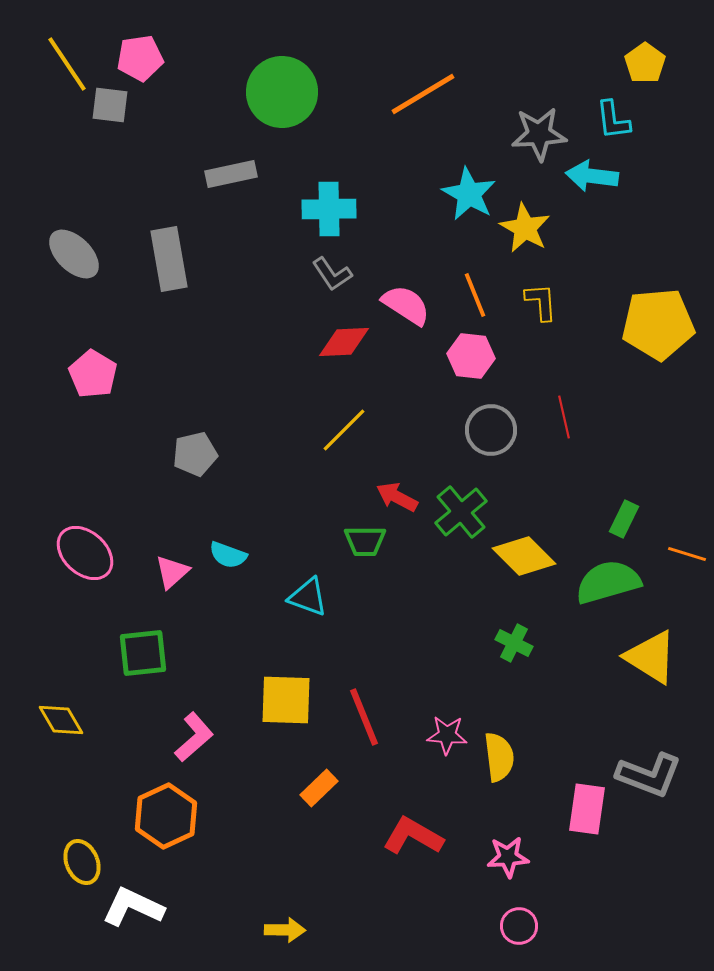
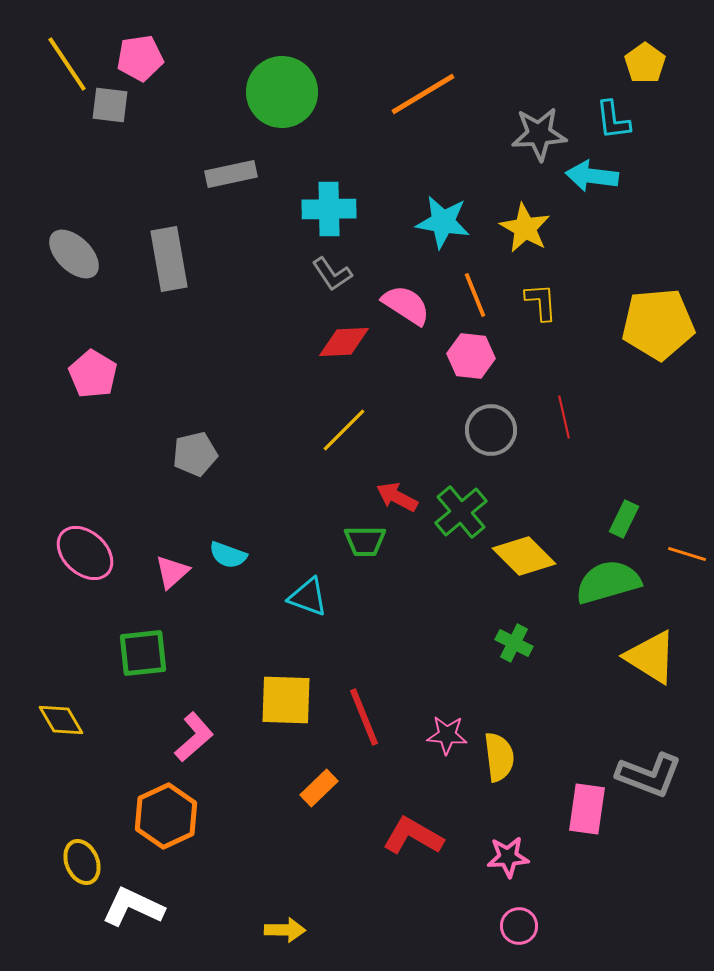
cyan star at (469, 194): moved 26 px left, 28 px down; rotated 20 degrees counterclockwise
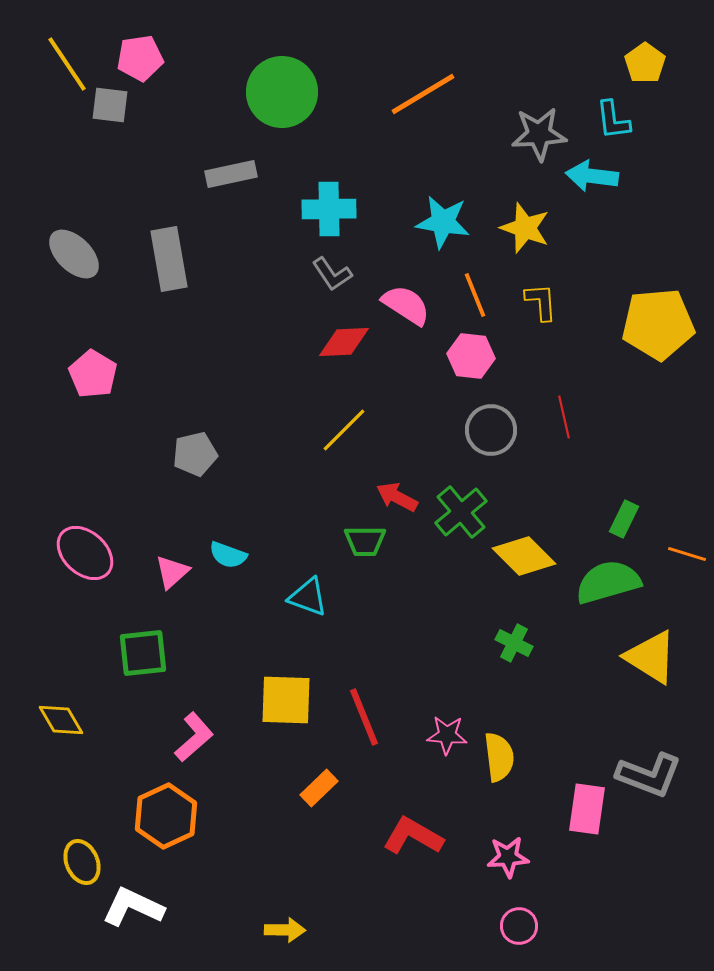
yellow star at (525, 228): rotated 9 degrees counterclockwise
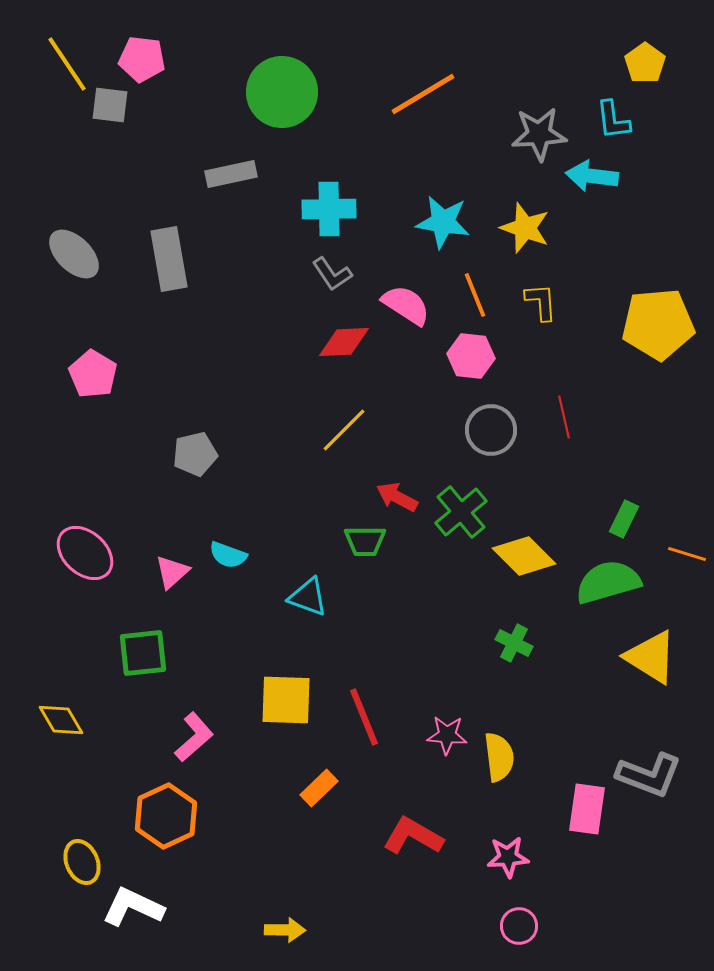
pink pentagon at (140, 58): moved 2 px right, 1 px down; rotated 15 degrees clockwise
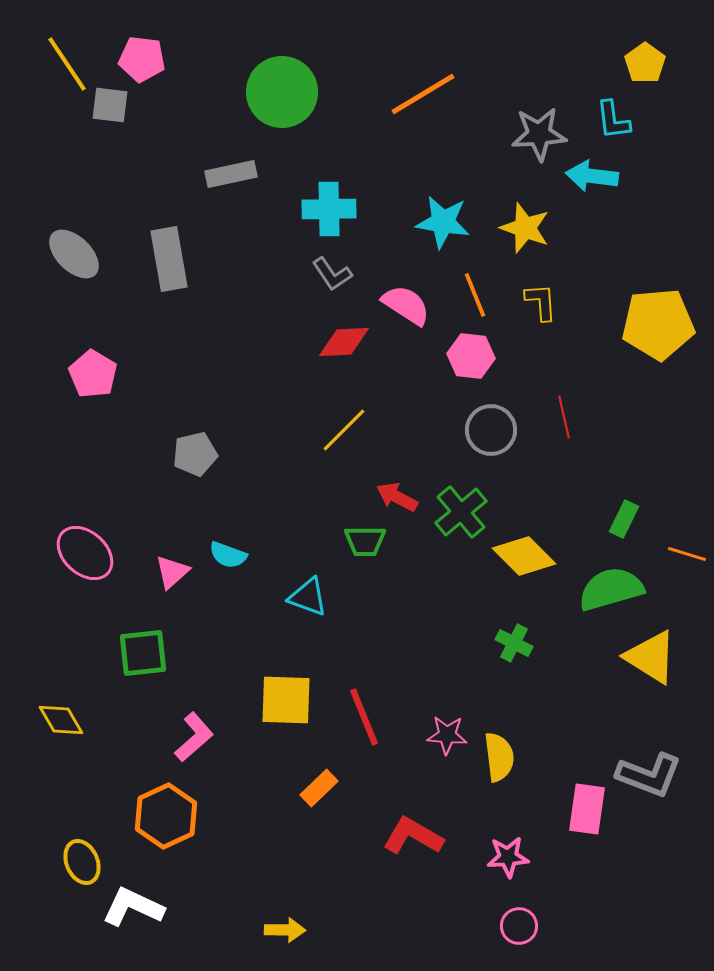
green semicircle at (608, 582): moved 3 px right, 7 px down
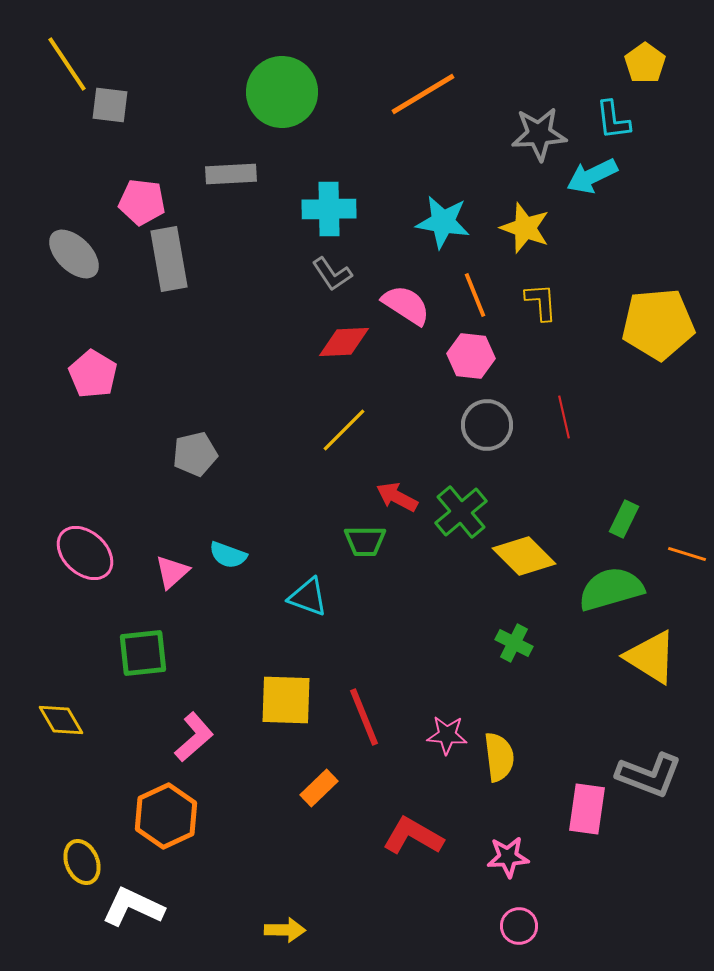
pink pentagon at (142, 59): moved 143 px down
gray rectangle at (231, 174): rotated 9 degrees clockwise
cyan arrow at (592, 176): rotated 33 degrees counterclockwise
gray circle at (491, 430): moved 4 px left, 5 px up
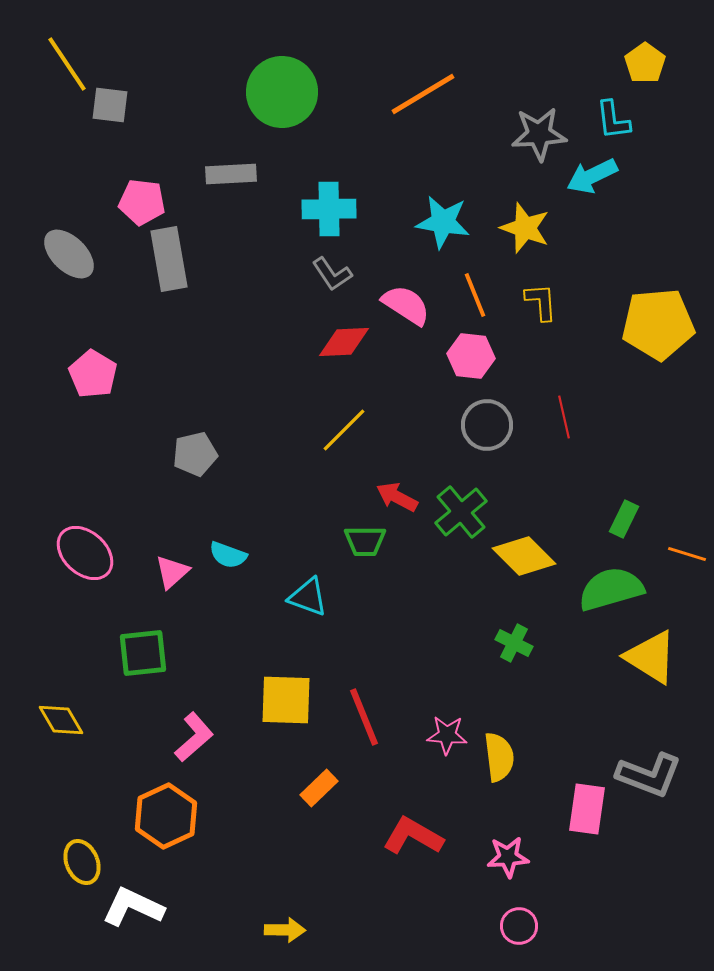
gray ellipse at (74, 254): moved 5 px left
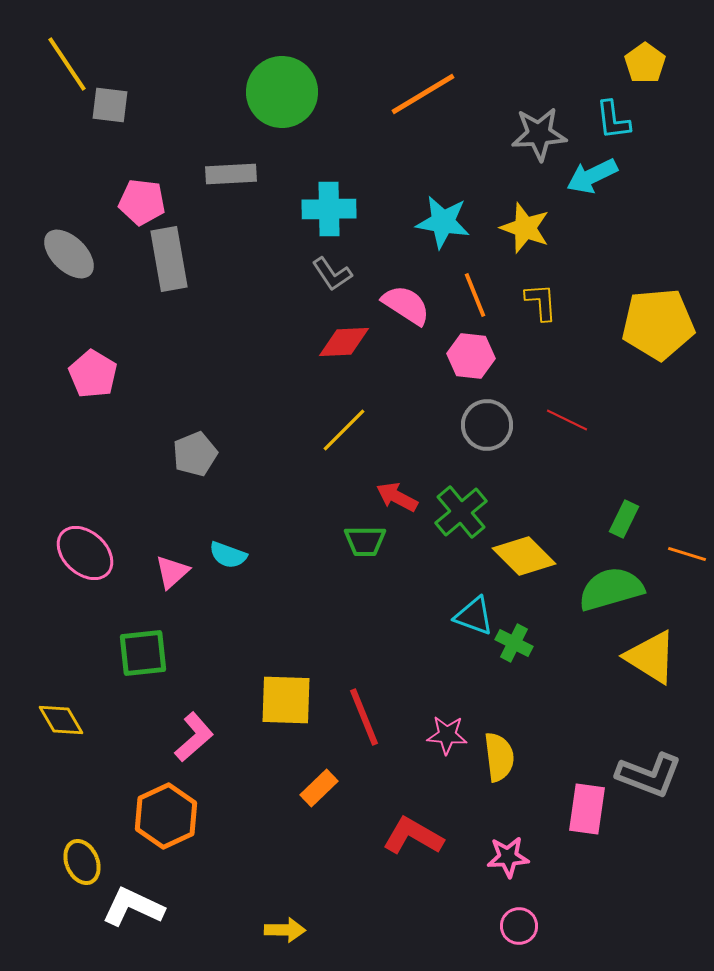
red line at (564, 417): moved 3 px right, 3 px down; rotated 51 degrees counterclockwise
gray pentagon at (195, 454): rotated 9 degrees counterclockwise
cyan triangle at (308, 597): moved 166 px right, 19 px down
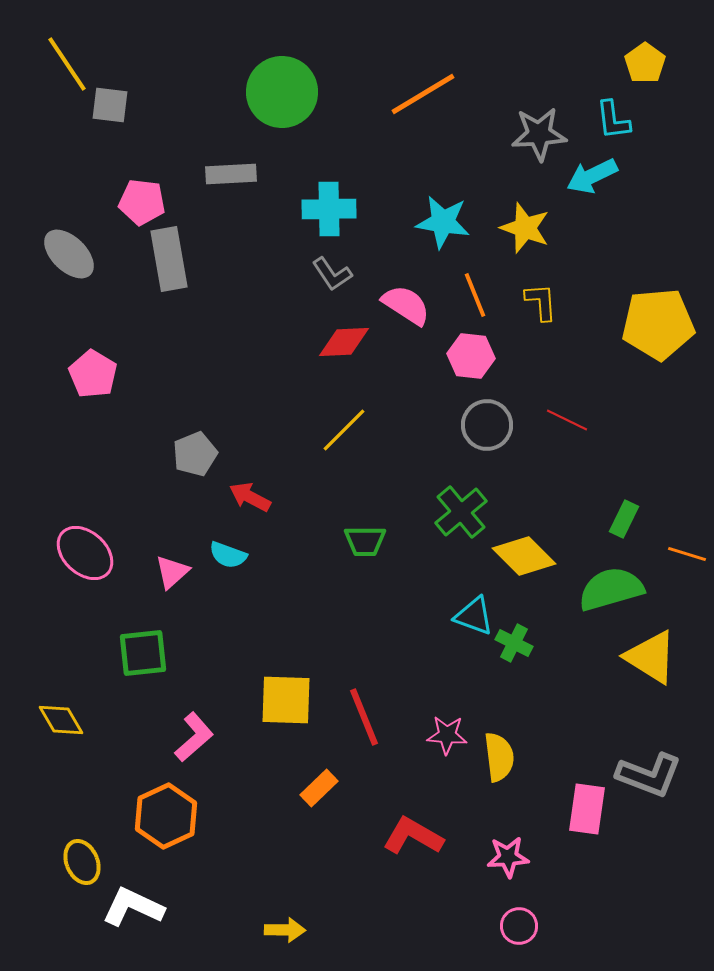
red arrow at (397, 497): moved 147 px left
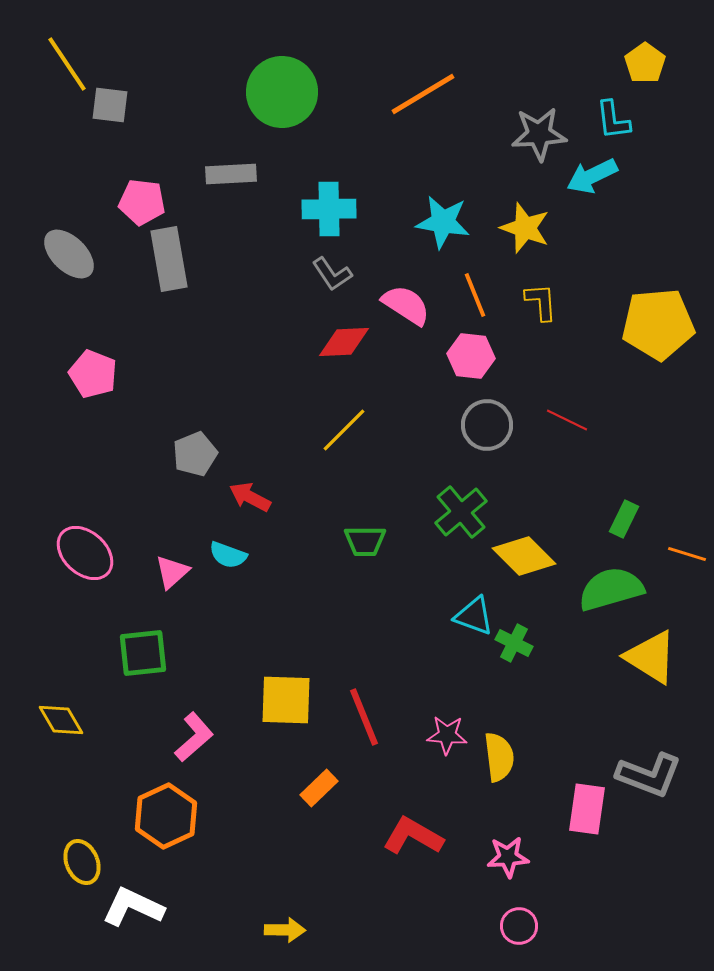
pink pentagon at (93, 374): rotated 9 degrees counterclockwise
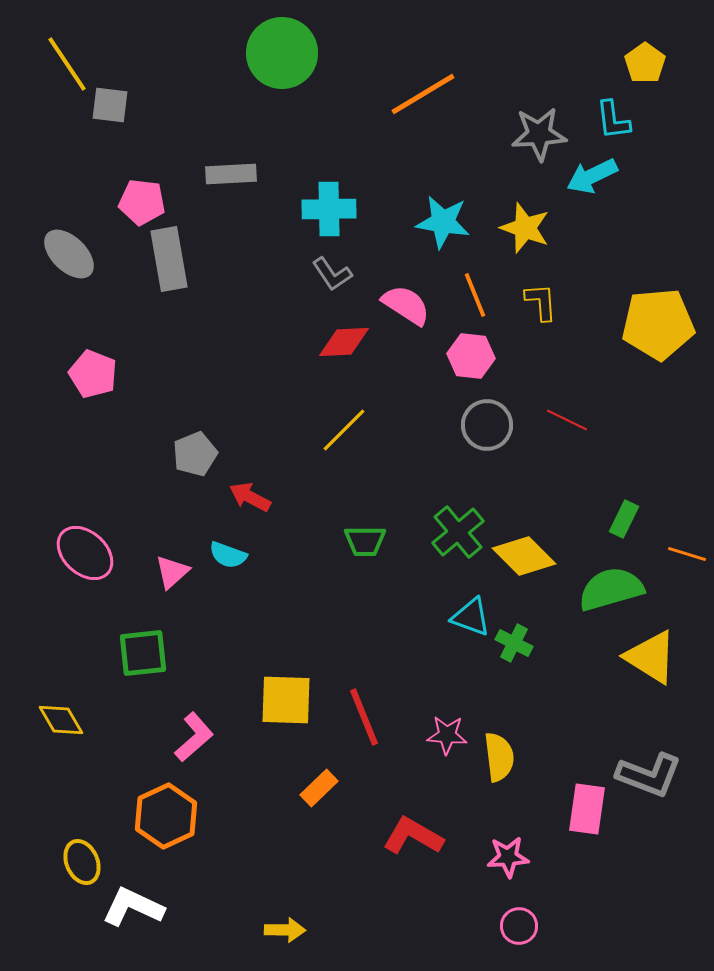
green circle at (282, 92): moved 39 px up
green cross at (461, 512): moved 3 px left, 20 px down
cyan triangle at (474, 616): moved 3 px left, 1 px down
